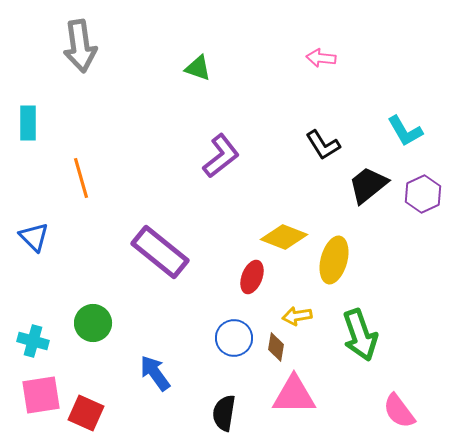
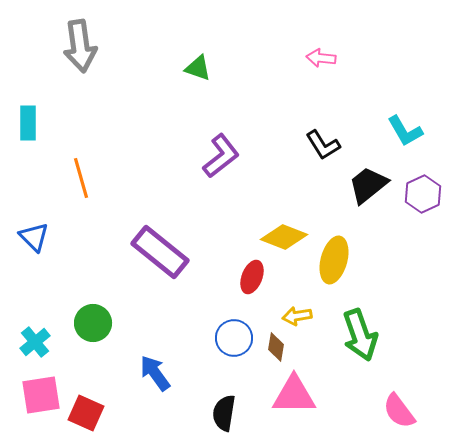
cyan cross: moved 2 px right, 1 px down; rotated 36 degrees clockwise
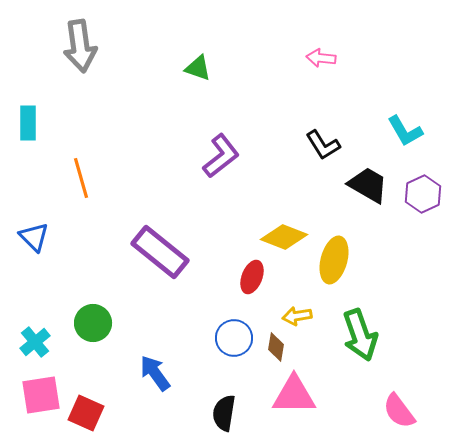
black trapezoid: rotated 69 degrees clockwise
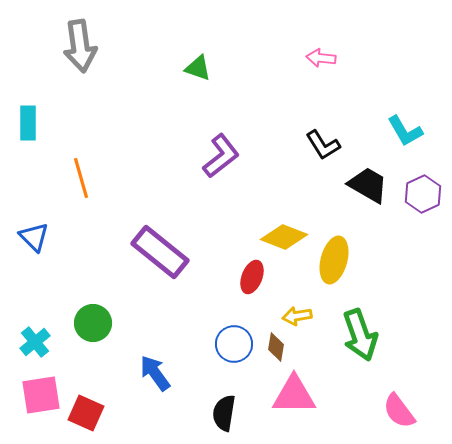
blue circle: moved 6 px down
